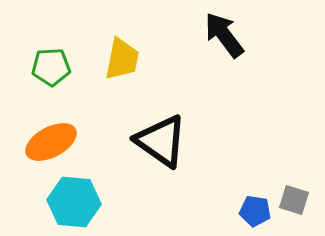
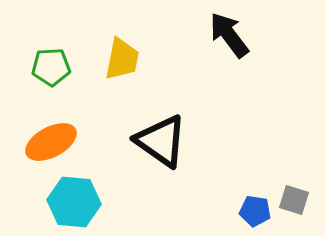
black arrow: moved 5 px right
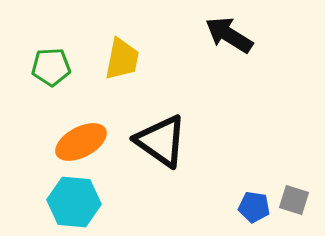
black arrow: rotated 21 degrees counterclockwise
orange ellipse: moved 30 px right
blue pentagon: moved 1 px left, 4 px up
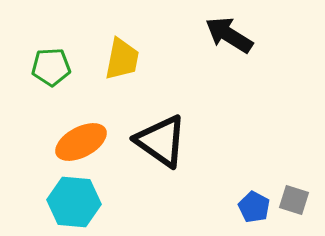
blue pentagon: rotated 20 degrees clockwise
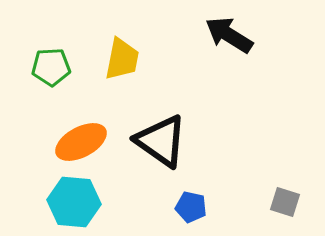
gray square: moved 9 px left, 2 px down
blue pentagon: moved 63 px left; rotated 16 degrees counterclockwise
